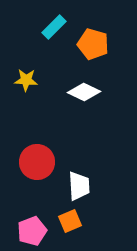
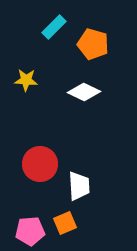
red circle: moved 3 px right, 2 px down
orange square: moved 5 px left, 2 px down
pink pentagon: moved 2 px left; rotated 16 degrees clockwise
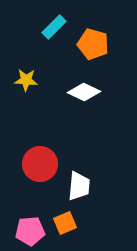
white trapezoid: rotated 8 degrees clockwise
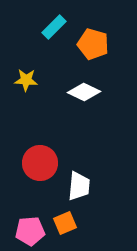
red circle: moved 1 px up
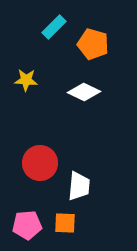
orange square: rotated 25 degrees clockwise
pink pentagon: moved 3 px left, 6 px up
